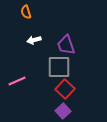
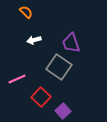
orange semicircle: rotated 152 degrees clockwise
purple trapezoid: moved 5 px right, 2 px up
gray square: rotated 35 degrees clockwise
pink line: moved 2 px up
red square: moved 24 px left, 8 px down
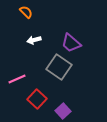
purple trapezoid: rotated 30 degrees counterclockwise
red square: moved 4 px left, 2 px down
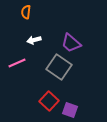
orange semicircle: rotated 128 degrees counterclockwise
pink line: moved 16 px up
red square: moved 12 px right, 2 px down
purple square: moved 7 px right, 1 px up; rotated 28 degrees counterclockwise
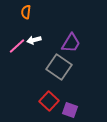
purple trapezoid: rotated 100 degrees counterclockwise
pink line: moved 17 px up; rotated 18 degrees counterclockwise
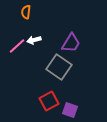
red square: rotated 18 degrees clockwise
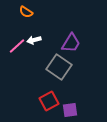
orange semicircle: rotated 64 degrees counterclockwise
purple square: rotated 28 degrees counterclockwise
